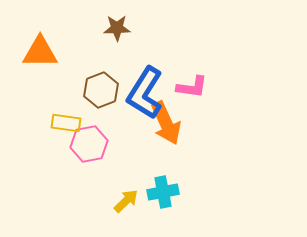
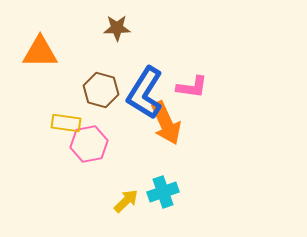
brown hexagon: rotated 24 degrees counterclockwise
cyan cross: rotated 8 degrees counterclockwise
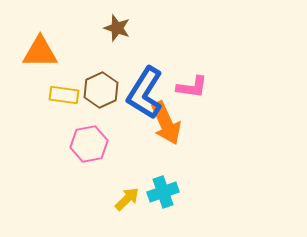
brown star: rotated 20 degrees clockwise
brown hexagon: rotated 20 degrees clockwise
yellow rectangle: moved 2 px left, 28 px up
yellow arrow: moved 1 px right, 2 px up
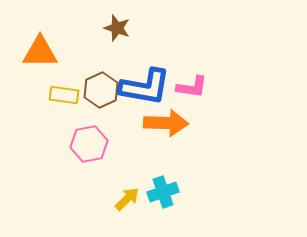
blue L-shape: moved 6 px up; rotated 112 degrees counterclockwise
orange arrow: rotated 63 degrees counterclockwise
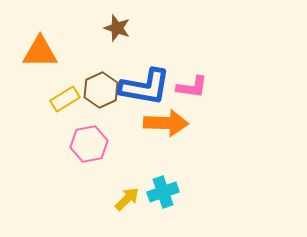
yellow rectangle: moved 1 px right, 4 px down; rotated 40 degrees counterclockwise
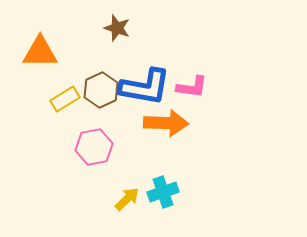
pink hexagon: moved 5 px right, 3 px down
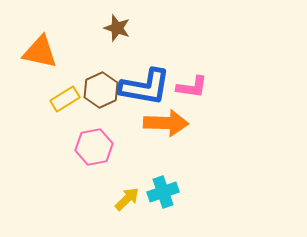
orange triangle: rotated 12 degrees clockwise
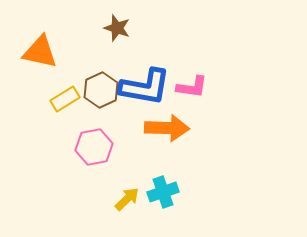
orange arrow: moved 1 px right, 5 px down
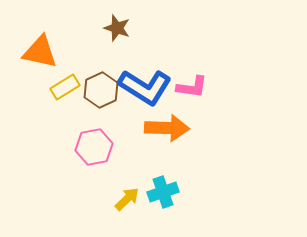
blue L-shape: rotated 22 degrees clockwise
yellow rectangle: moved 12 px up
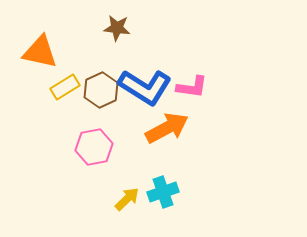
brown star: rotated 12 degrees counterclockwise
orange arrow: rotated 30 degrees counterclockwise
